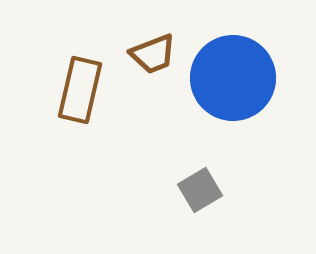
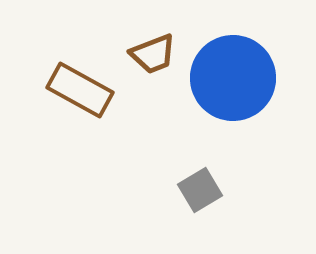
brown rectangle: rotated 74 degrees counterclockwise
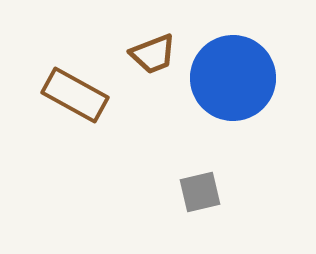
brown rectangle: moved 5 px left, 5 px down
gray square: moved 2 px down; rotated 18 degrees clockwise
